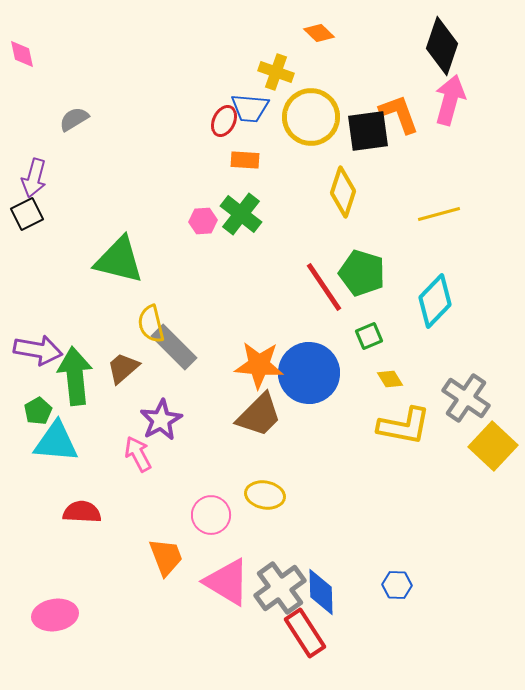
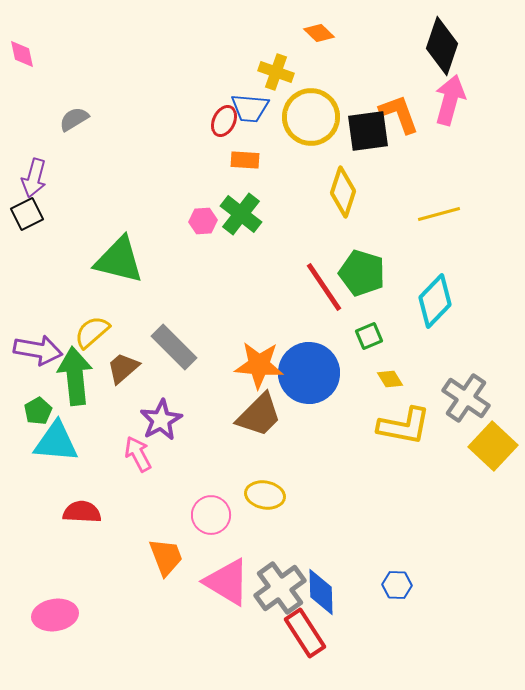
yellow semicircle at (151, 324): moved 59 px left, 8 px down; rotated 63 degrees clockwise
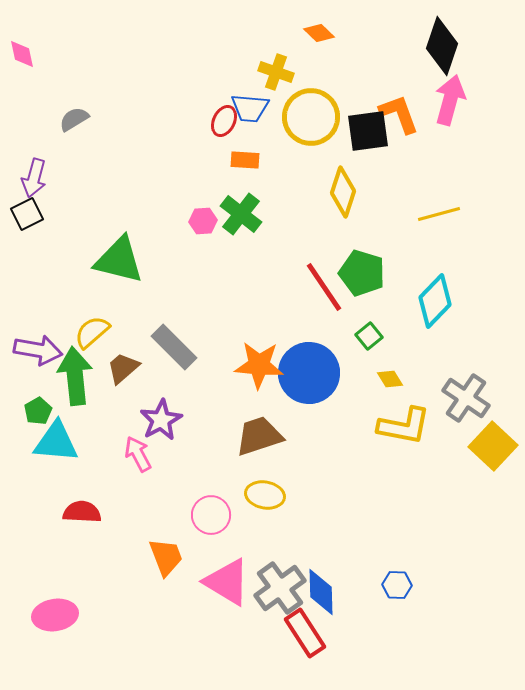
green square at (369, 336): rotated 16 degrees counterclockwise
brown trapezoid at (259, 415): moved 21 px down; rotated 153 degrees counterclockwise
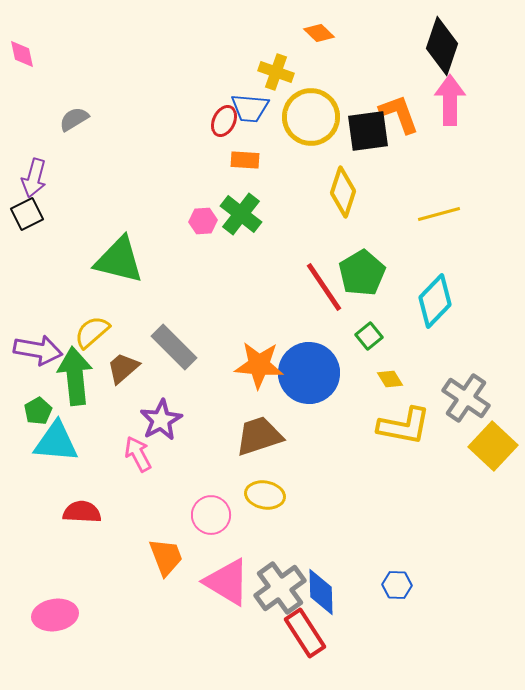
pink arrow at (450, 100): rotated 15 degrees counterclockwise
green pentagon at (362, 273): rotated 24 degrees clockwise
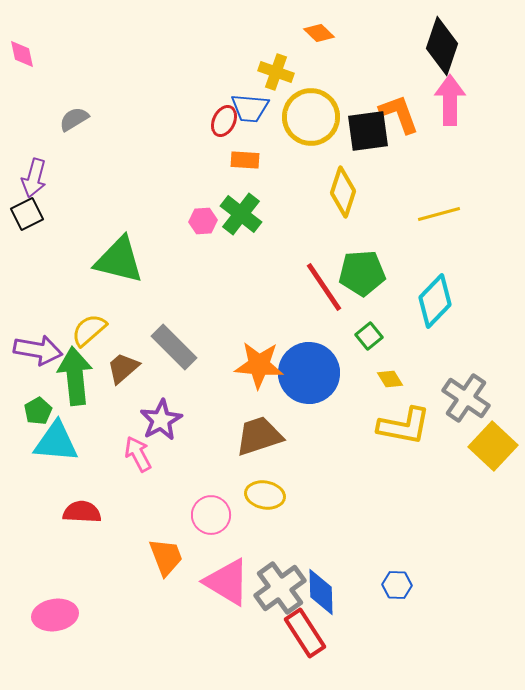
green pentagon at (362, 273): rotated 27 degrees clockwise
yellow semicircle at (92, 332): moved 3 px left, 2 px up
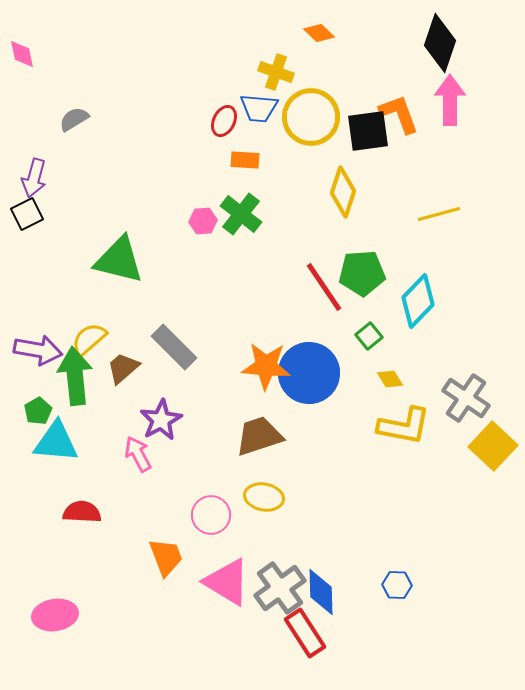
black diamond at (442, 46): moved 2 px left, 3 px up
blue trapezoid at (250, 108): moved 9 px right
cyan diamond at (435, 301): moved 17 px left
yellow semicircle at (89, 330): moved 9 px down
orange star at (259, 365): moved 7 px right, 1 px down
yellow ellipse at (265, 495): moved 1 px left, 2 px down
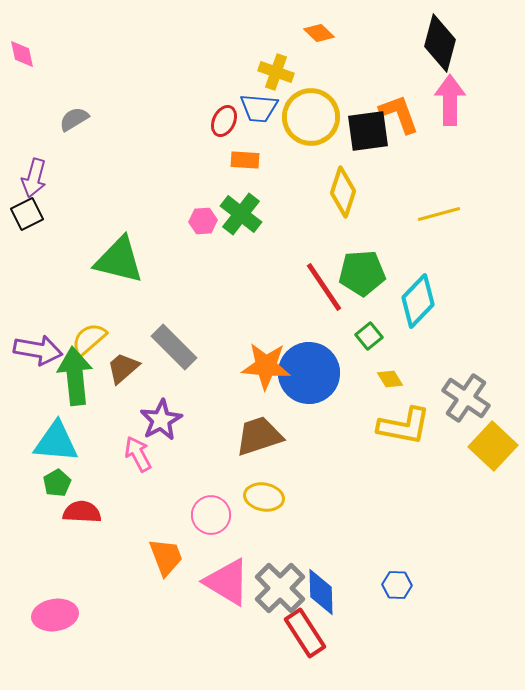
black diamond at (440, 43): rotated 4 degrees counterclockwise
green pentagon at (38, 411): moved 19 px right, 72 px down
gray cross at (280, 588): rotated 9 degrees counterclockwise
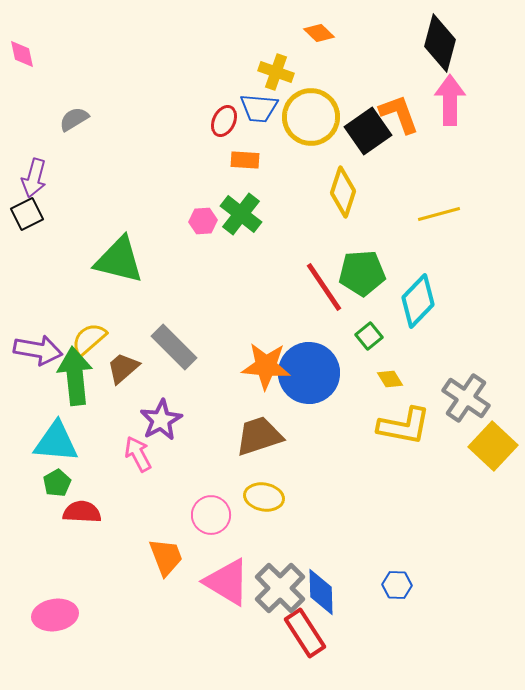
black square at (368, 131): rotated 27 degrees counterclockwise
